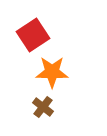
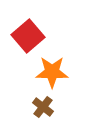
red square: moved 5 px left, 1 px down; rotated 8 degrees counterclockwise
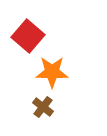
red square: rotated 8 degrees counterclockwise
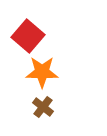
orange star: moved 10 px left
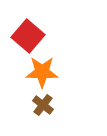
brown cross: moved 2 px up
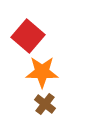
brown cross: moved 2 px right, 1 px up
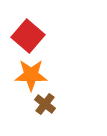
orange star: moved 11 px left, 3 px down
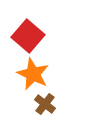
orange star: moved 2 px right, 1 px up; rotated 24 degrees clockwise
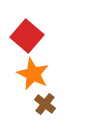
red square: moved 1 px left
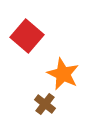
orange star: moved 30 px right
